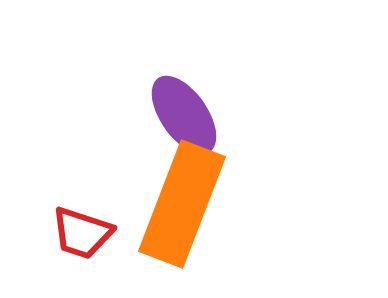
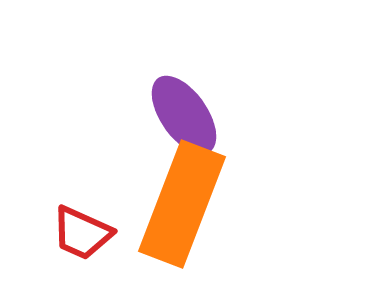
red trapezoid: rotated 6 degrees clockwise
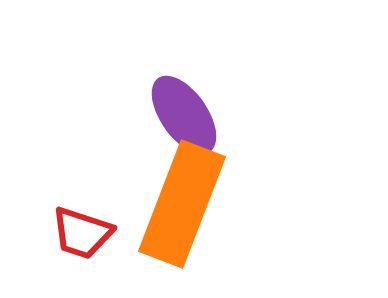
red trapezoid: rotated 6 degrees counterclockwise
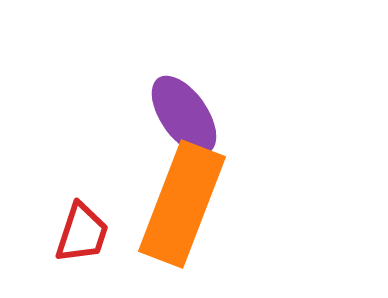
red trapezoid: rotated 90 degrees counterclockwise
